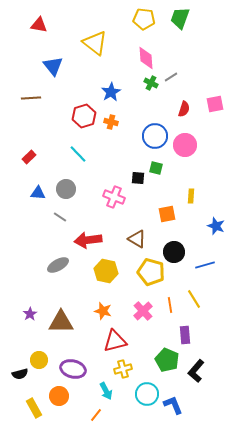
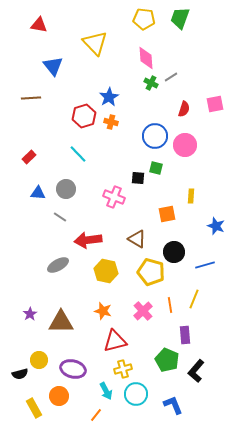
yellow triangle at (95, 43): rotated 8 degrees clockwise
blue star at (111, 92): moved 2 px left, 5 px down
yellow line at (194, 299): rotated 54 degrees clockwise
cyan circle at (147, 394): moved 11 px left
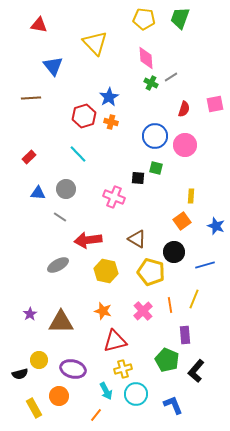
orange square at (167, 214): moved 15 px right, 7 px down; rotated 24 degrees counterclockwise
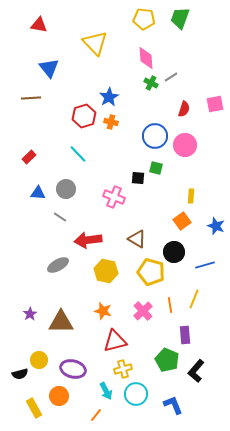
blue triangle at (53, 66): moved 4 px left, 2 px down
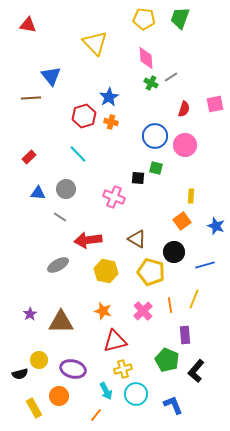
red triangle at (39, 25): moved 11 px left
blue triangle at (49, 68): moved 2 px right, 8 px down
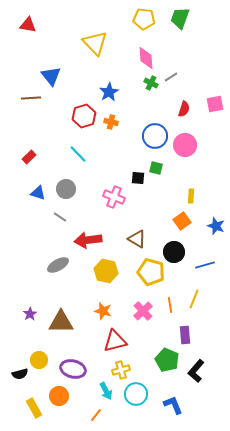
blue star at (109, 97): moved 5 px up
blue triangle at (38, 193): rotated 14 degrees clockwise
yellow cross at (123, 369): moved 2 px left, 1 px down
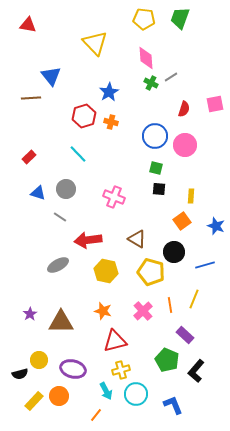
black square at (138, 178): moved 21 px right, 11 px down
purple rectangle at (185, 335): rotated 42 degrees counterclockwise
yellow rectangle at (34, 408): moved 7 px up; rotated 72 degrees clockwise
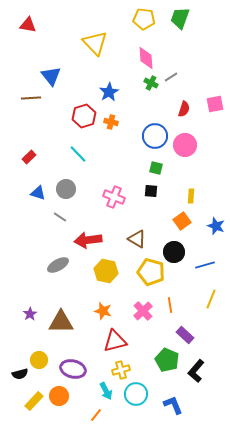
black square at (159, 189): moved 8 px left, 2 px down
yellow line at (194, 299): moved 17 px right
